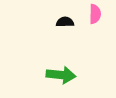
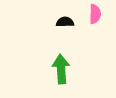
green arrow: moved 6 px up; rotated 100 degrees counterclockwise
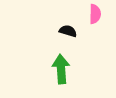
black semicircle: moved 3 px right, 9 px down; rotated 18 degrees clockwise
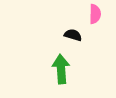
black semicircle: moved 5 px right, 4 px down
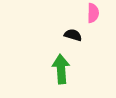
pink semicircle: moved 2 px left, 1 px up
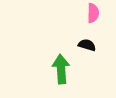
black semicircle: moved 14 px right, 10 px down
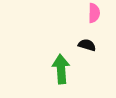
pink semicircle: moved 1 px right
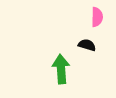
pink semicircle: moved 3 px right, 4 px down
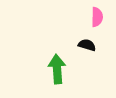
green arrow: moved 4 px left
